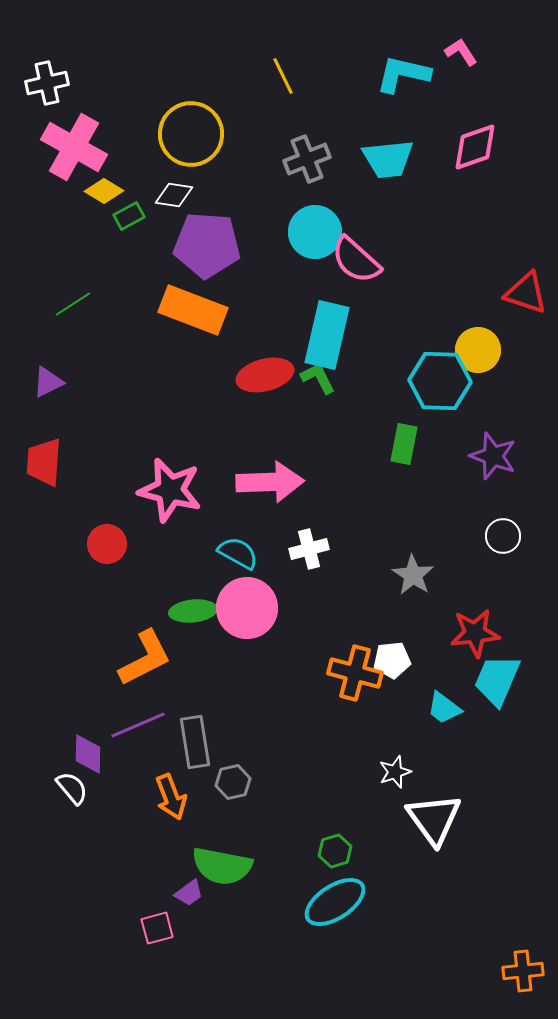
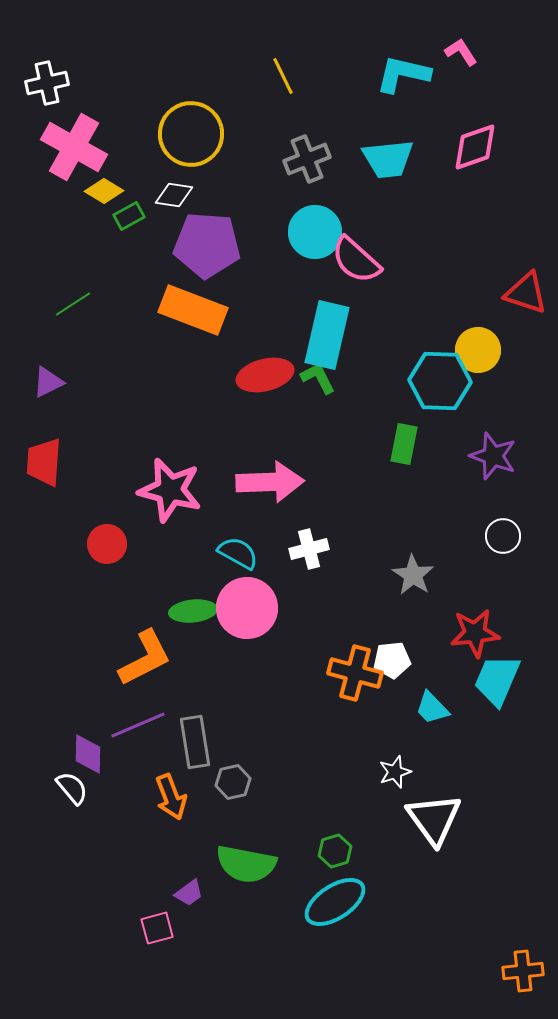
cyan trapezoid at (444, 708): moved 12 px left; rotated 9 degrees clockwise
green semicircle at (222, 866): moved 24 px right, 2 px up
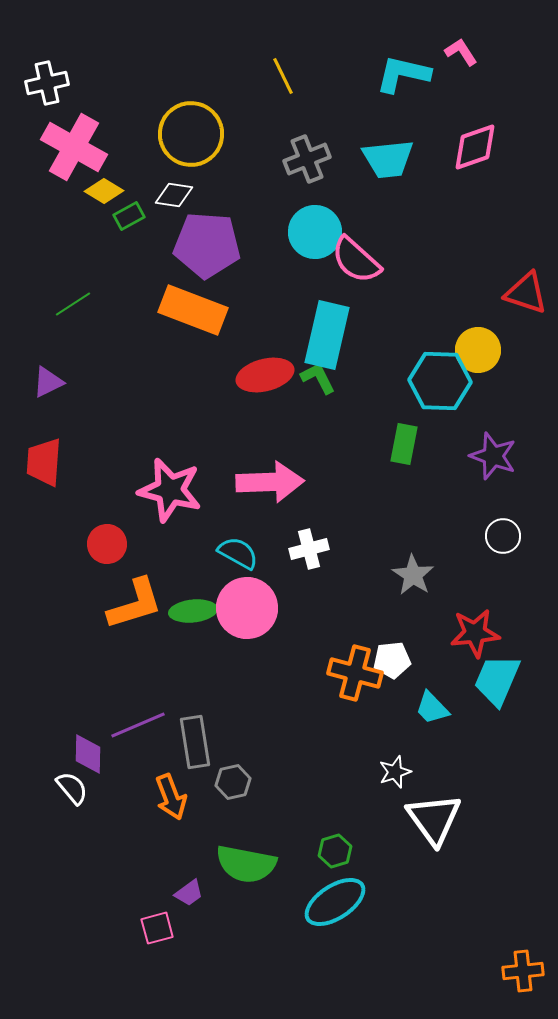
orange L-shape at (145, 658): moved 10 px left, 54 px up; rotated 10 degrees clockwise
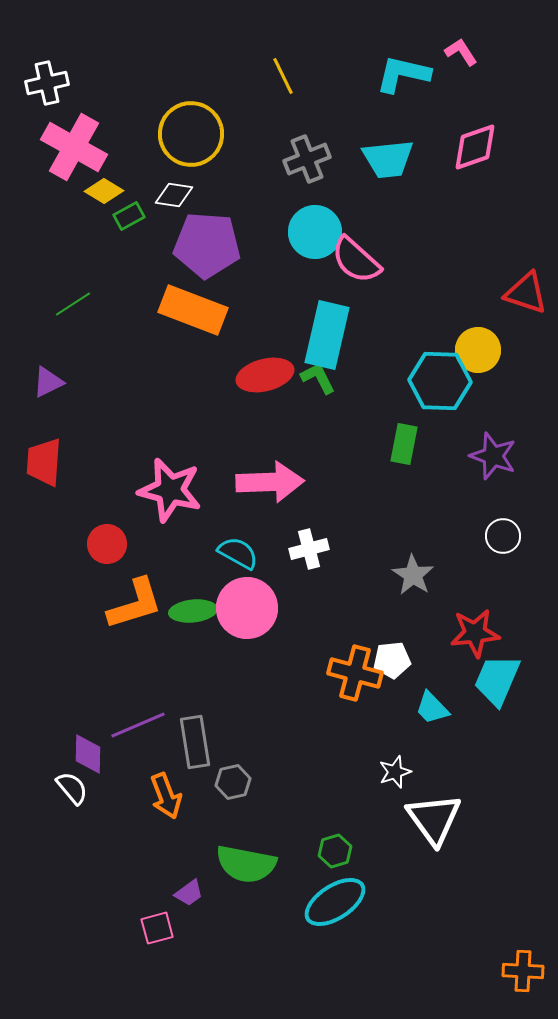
orange arrow at (171, 797): moved 5 px left, 1 px up
orange cross at (523, 971): rotated 9 degrees clockwise
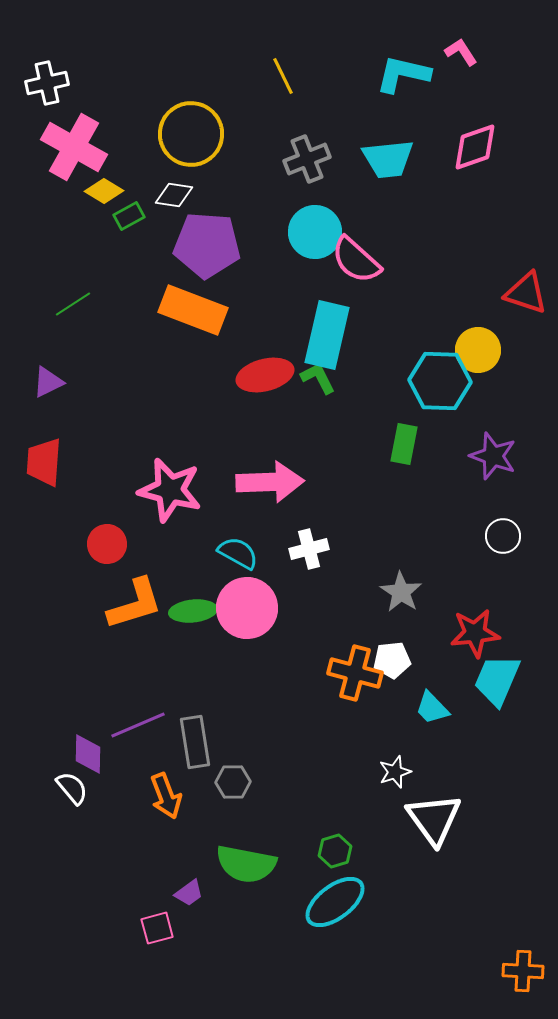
gray star at (413, 575): moved 12 px left, 17 px down
gray hexagon at (233, 782): rotated 12 degrees clockwise
cyan ellipse at (335, 902): rotated 4 degrees counterclockwise
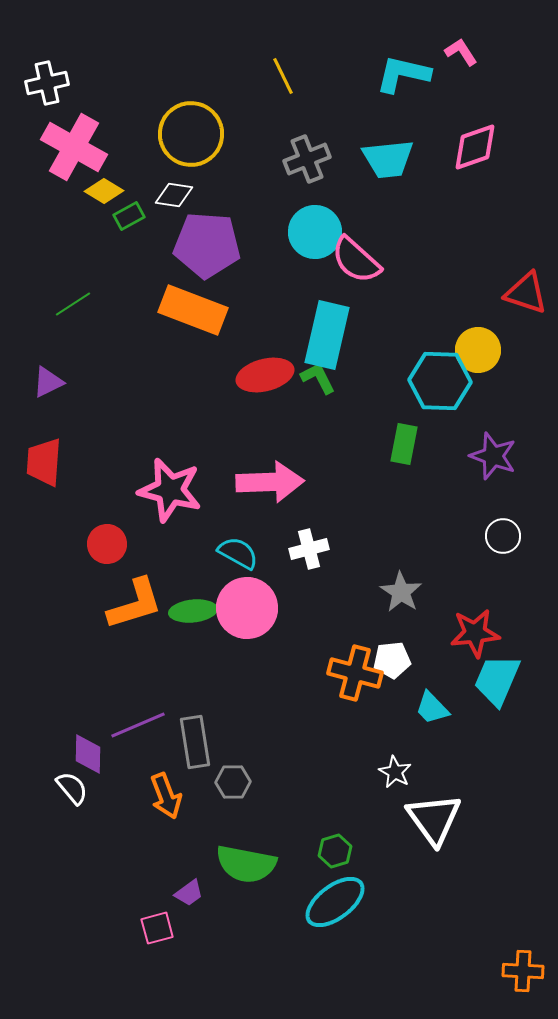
white star at (395, 772): rotated 24 degrees counterclockwise
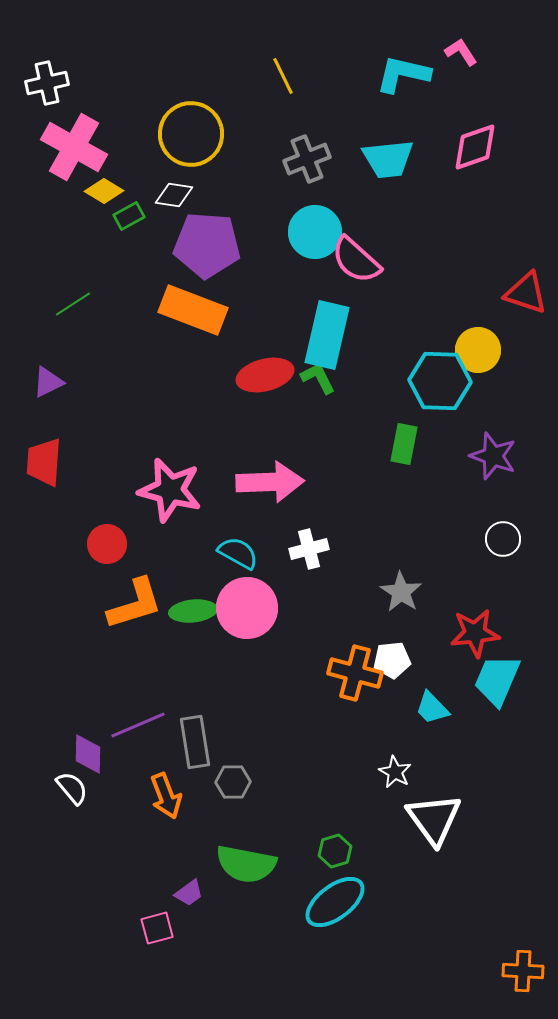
white circle at (503, 536): moved 3 px down
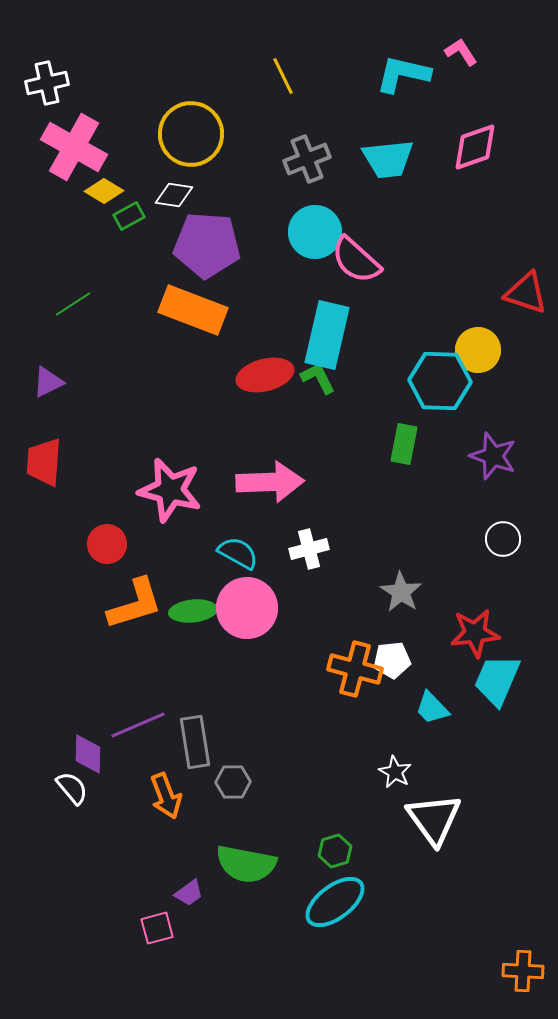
orange cross at (355, 673): moved 4 px up
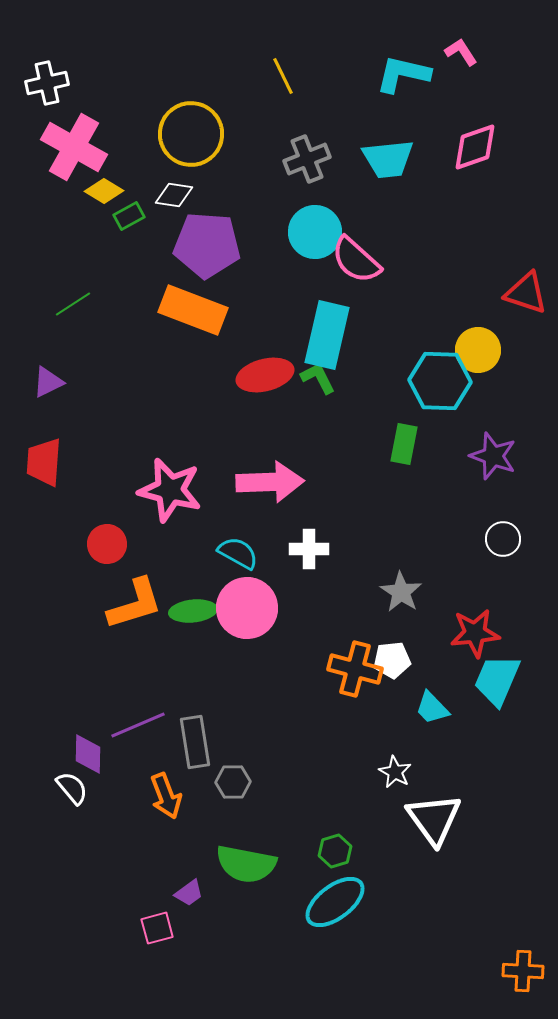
white cross at (309, 549): rotated 15 degrees clockwise
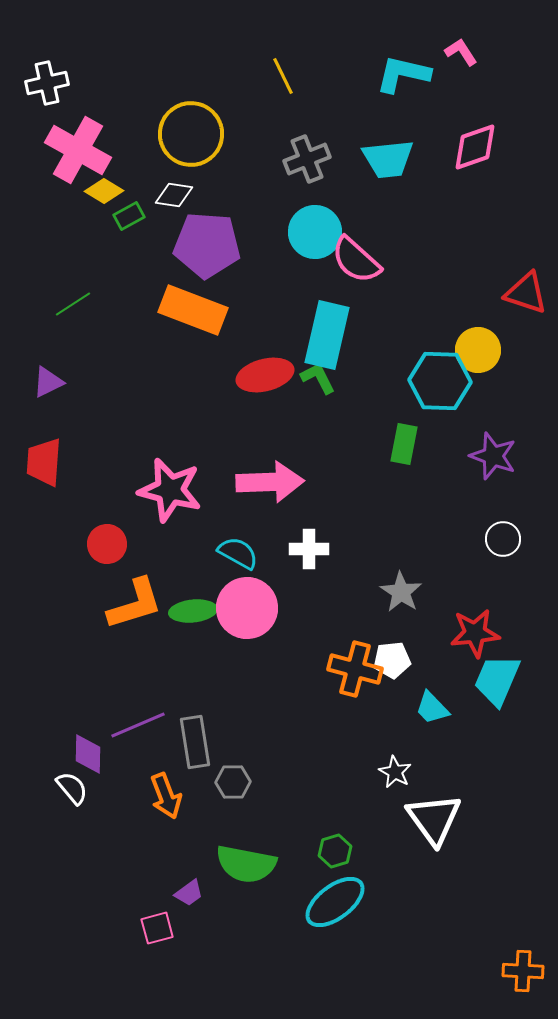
pink cross at (74, 147): moved 4 px right, 3 px down
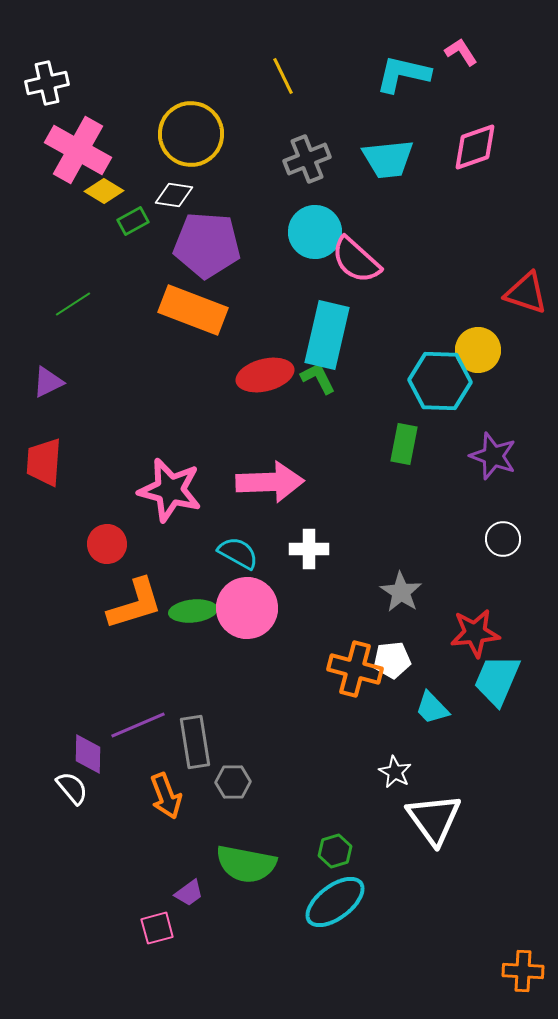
green rectangle at (129, 216): moved 4 px right, 5 px down
